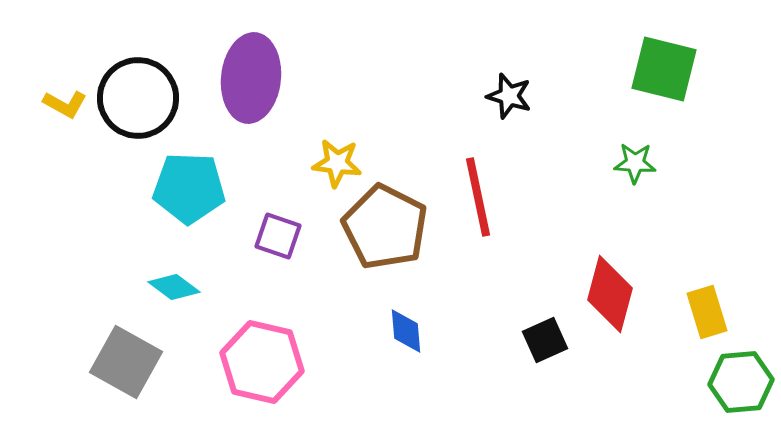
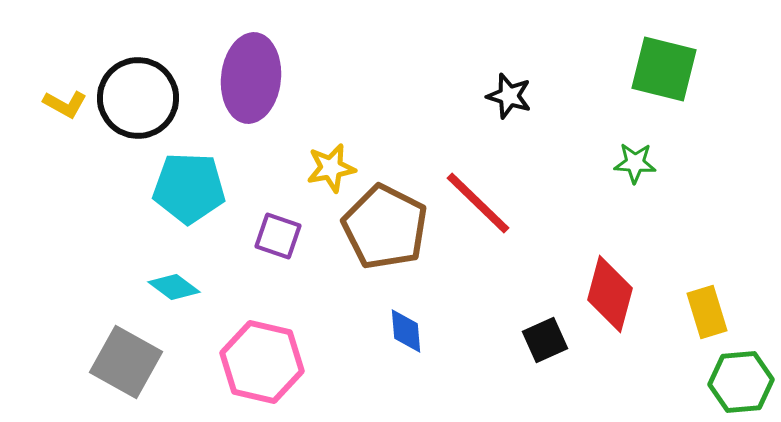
yellow star: moved 6 px left, 5 px down; rotated 18 degrees counterclockwise
red line: moved 6 px down; rotated 34 degrees counterclockwise
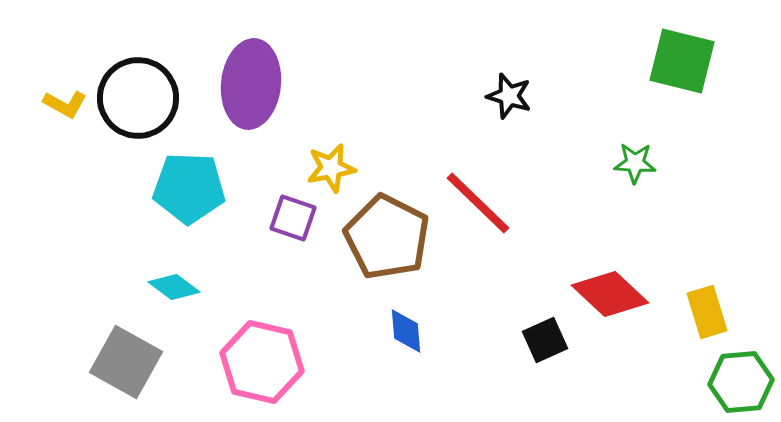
green square: moved 18 px right, 8 px up
purple ellipse: moved 6 px down
brown pentagon: moved 2 px right, 10 px down
purple square: moved 15 px right, 18 px up
red diamond: rotated 62 degrees counterclockwise
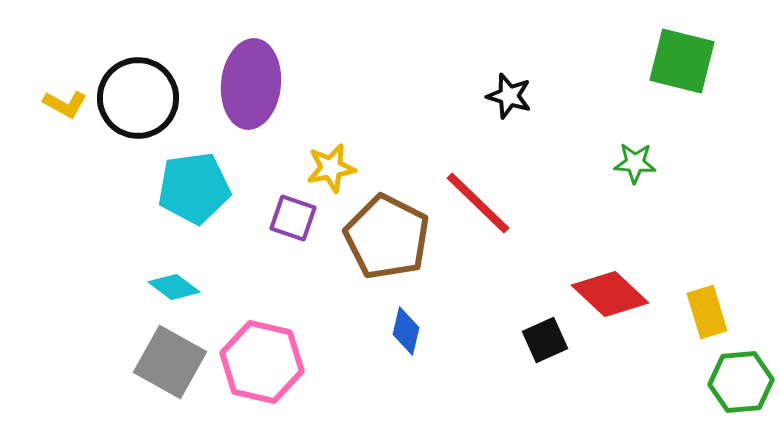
cyan pentagon: moved 5 px right; rotated 10 degrees counterclockwise
blue diamond: rotated 18 degrees clockwise
gray square: moved 44 px right
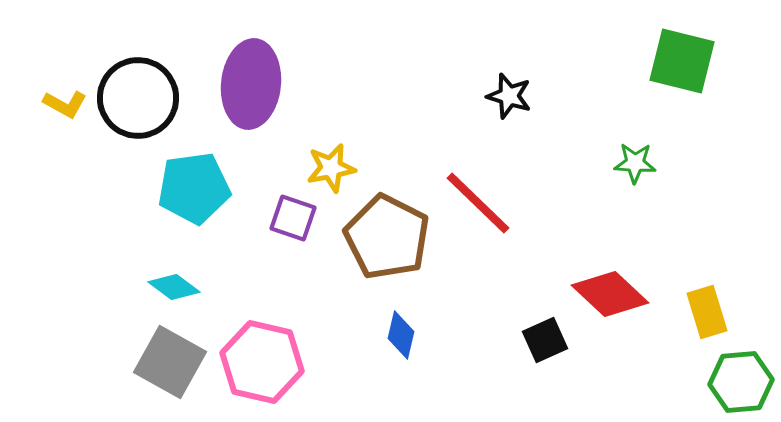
blue diamond: moved 5 px left, 4 px down
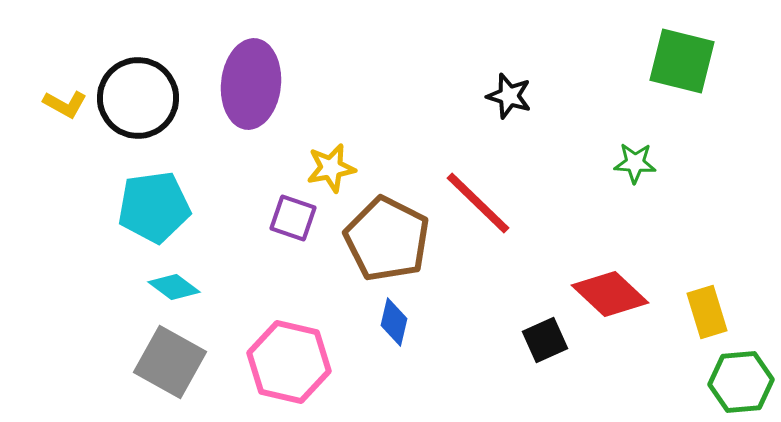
cyan pentagon: moved 40 px left, 19 px down
brown pentagon: moved 2 px down
blue diamond: moved 7 px left, 13 px up
pink hexagon: moved 27 px right
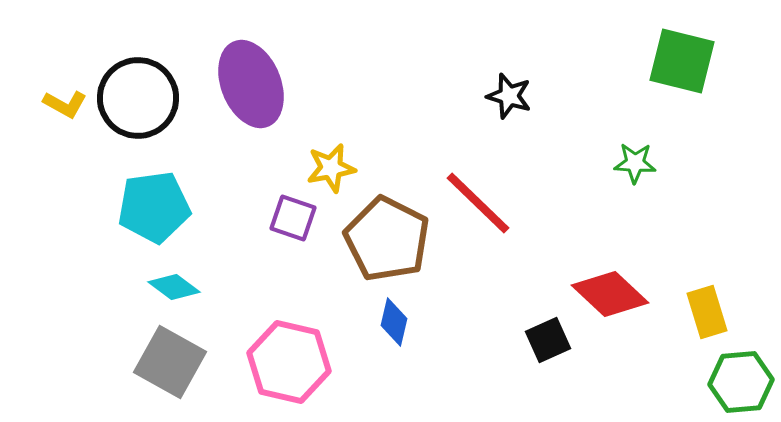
purple ellipse: rotated 28 degrees counterclockwise
black square: moved 3 px right
